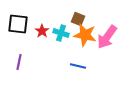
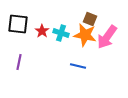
brown square: moved 12 px right
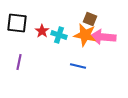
black square: moved 1 px left, 1 px up
cyan cross: moved 2 px left, 2 px down
pink arrow: moved 4 px left; rotated 60 degrees clockwise
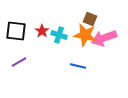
black square: moved 1 px left, 8 px down
pink arrow: moved 1 px right, 1 px down; rotated 25 degrees counterclockwise
purple line: rotated 49 degrees clockwise
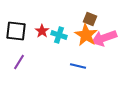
orange star: moved 1 px right; rotated 20 degrees clockwise
purple line: rotated 28 degrees counterclockwise
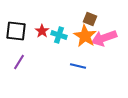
orange star: moved 1 px left, 1 px down
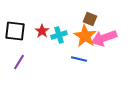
black square: moved 1 px left
cyan cross: rotated 35 degrees counterclockwise
blue line: moved 1 px right, 7 px up
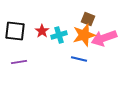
brown square: moved 2 px left
orange star: moved 1 px left, 1 px up; rotated 25 degrees clockwise
purple line: rotated 49 degrees clockwise
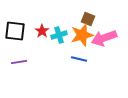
orange star: moved 2 px left
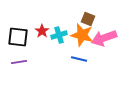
black square: moved 3 px right, 6 px down
orange star: rotated 30 degrees clockwise
